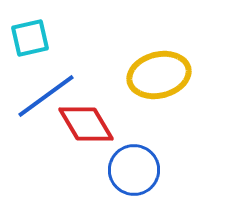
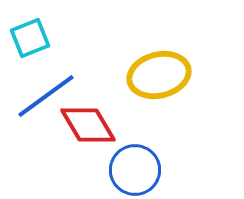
cyan square: rotated 9 degrees counterclockwise
red diamond: moved 2 px right, 1 px down
blue circle: moved 1 px right
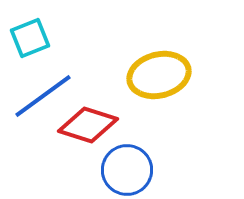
blue line: moved 3 px left
red diamond: rotated 42 degrees counterclockwise
blue circle: moved 8 px left
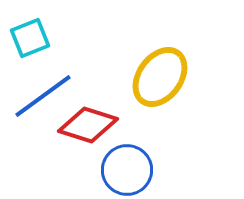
yellow ellipse: moved 1 px right, 2 px down; rotated 40 degrees counterclockwise
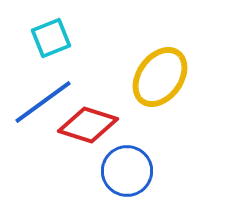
cyan square: moved 21 px right
blue line: moved 6 px down
blue circle: moved 1 px down
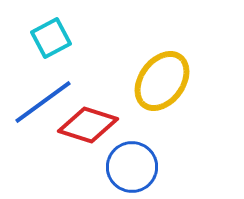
cyan square: rotated 6 degrees counterclockwise
yellow ellipse: moved 2 px right, 4 px down
blue circle: moved 5 px right, 4 px up
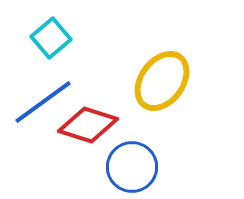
cyan square: rotated 12 degrees counterclockwise
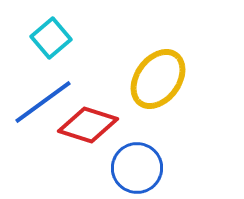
yellow ellipse: moved 4 px left, 2 px up
blue circle: moved 5 px right, 1 px down
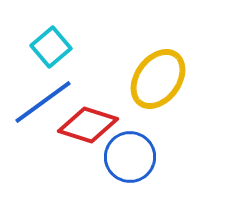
cyan square: moved 9 px down
blue circle: moved 7 px left, 11 px up
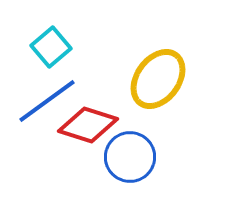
blue line: moved 4 px right, 1 px up
